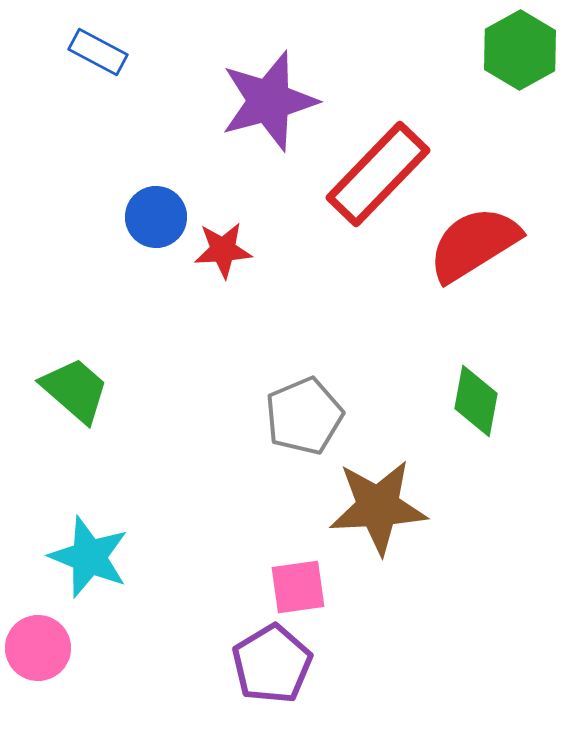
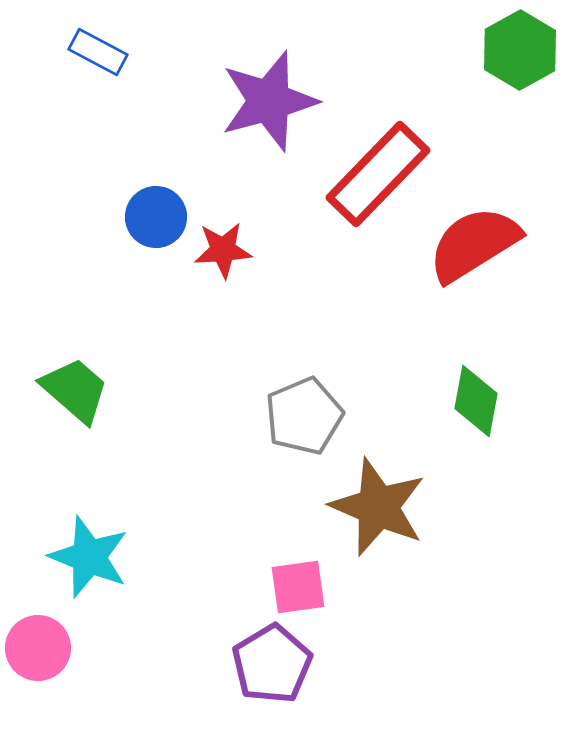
brown star: rotated 26 degrees clockwise
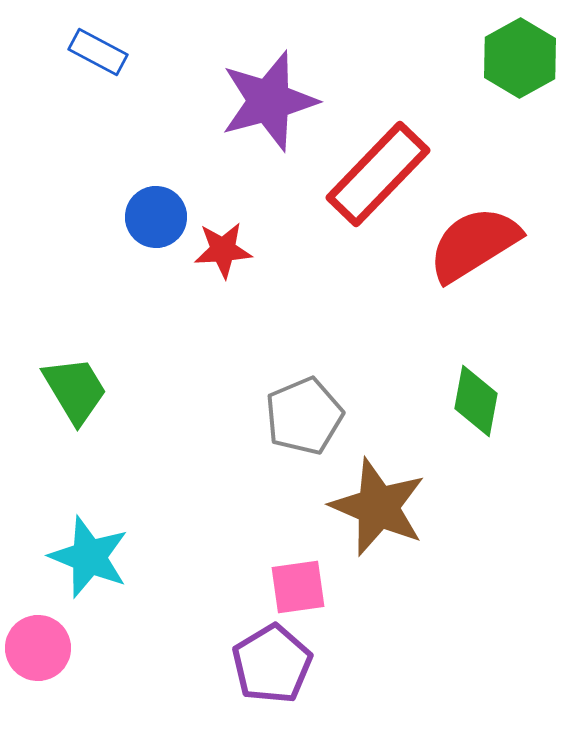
green hexagon: moved 8 px down
green trapezoid: rotated 18 degrees clockwise
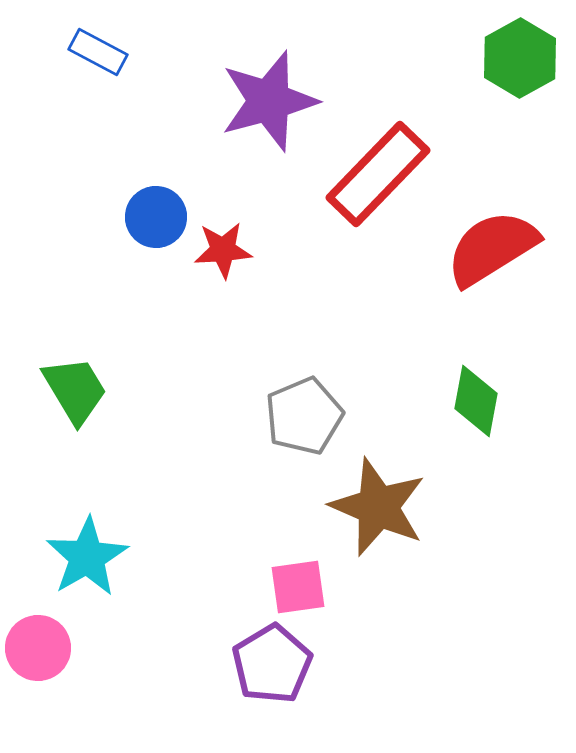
red semicircle: moved 18 px right, 4 px down
cyan star: moved 2 px left; rotated 20 degrees clockwise
